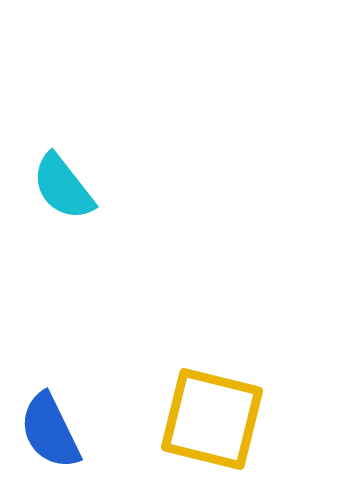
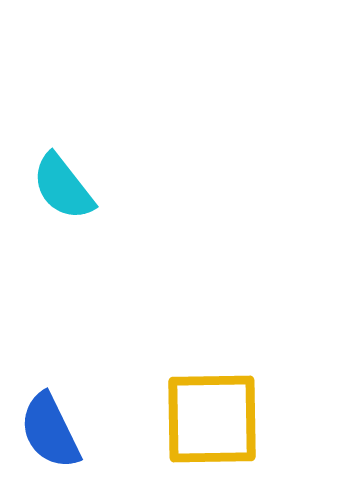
yellow square: rotated 15 degrees counterclockwise
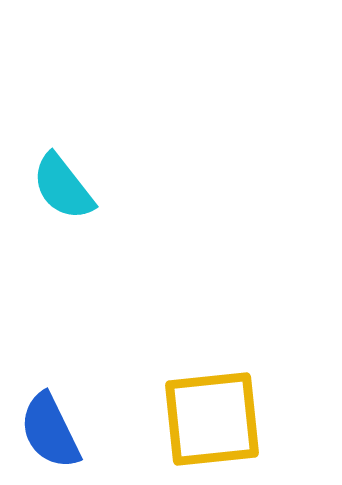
yellow square: rotated 5 degrees counterclockwise
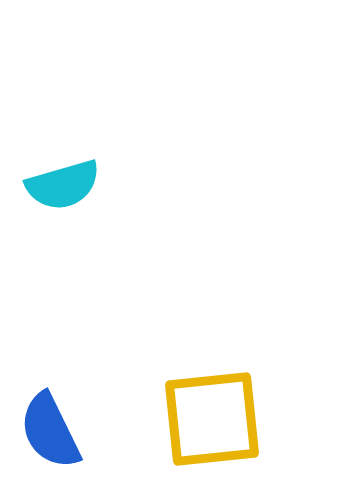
cyan semicircle: moved 2 px up; rotated 68 degrees counterclockwise
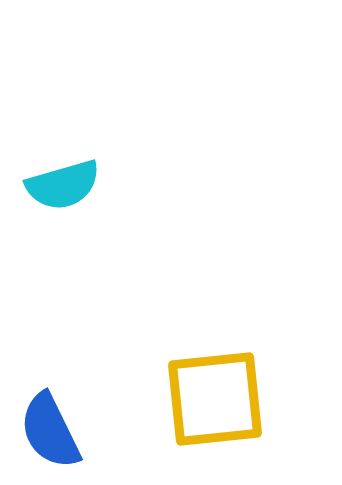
yellow square: moved 3 px right, 20 px up
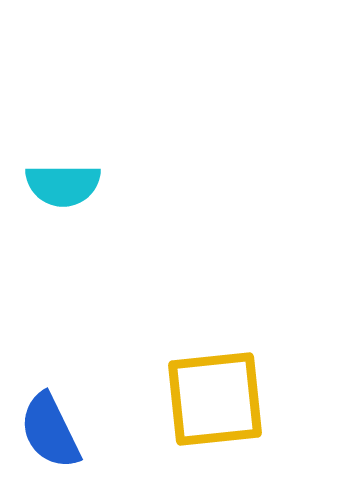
cyan semicircle: rotated 16 degrees clockwise
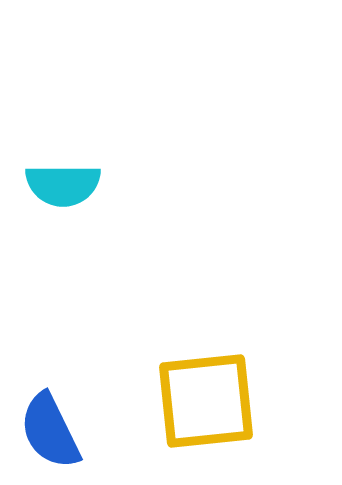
yellow square: moved 9 px left, 2 px down
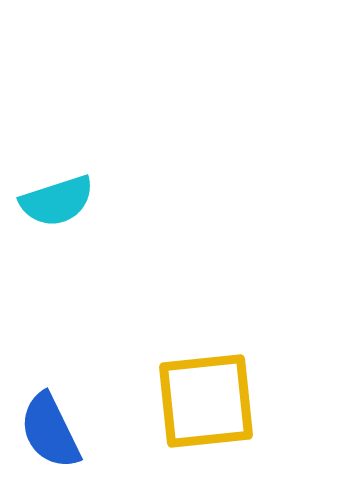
cyan semicircle: moved 6 px left, 16 px down; rotated 18 degrees counterclockwise
